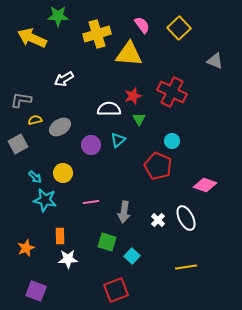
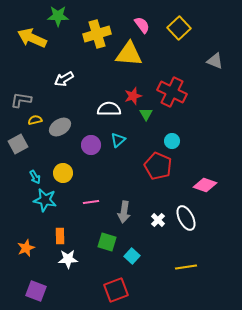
green triangle: moved 7 px right, 5 px up
cyan arrow: rotated 16 degrees clockwise
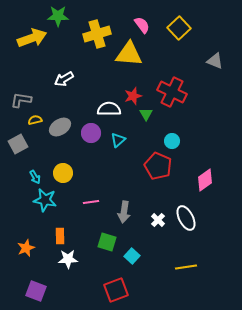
yellow arrow: rotated 136 degrees clockwise
purple circle: moved 12 px up
pink diamond: moved 5 px up; rotated 55 degrees counterclockwise
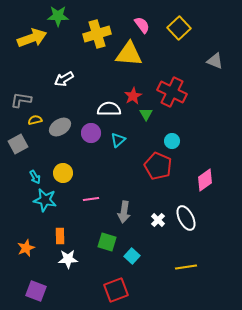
red star: rotated 12 degrees counterclockwise
pink line: moved 3 px up
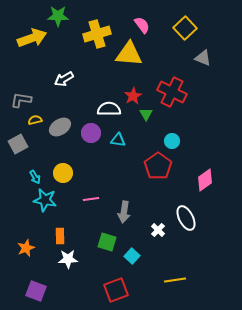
yellow square: moved 6 px right
gray triangle: moved 12 px left, 3 px up
cyan triangle: rotated 49 degrees clockwise
red pentagon: rotated 12 degrees clockwise
white cross: moved 10 px down
yellow line: moved 11 px left, 13 px down
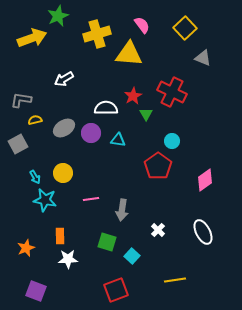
green star: rotated 25 degrees counterclockwise
white semicircle: moved 3 px left, 1 px up
gray ellipse: moved 4 px right, 1 px down
gray arrow: moved 2 px left, 2 px up
white ellipse: moved 17 px right, 14 px down
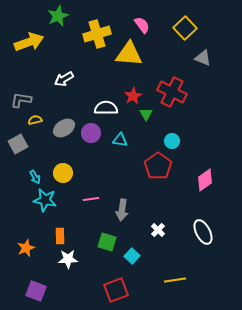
yellow arrow: moved 3 px left, 4 px down
cyan triangle: moved 2 px right
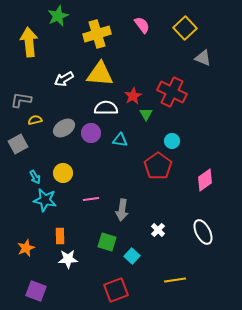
yellow arrow: rotated 76 degrees counterclockwise
yellow triangle: moved 29 px left, 20 px down
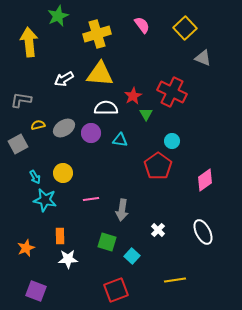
yellow semicircle: moved 3 px right, 5 px down
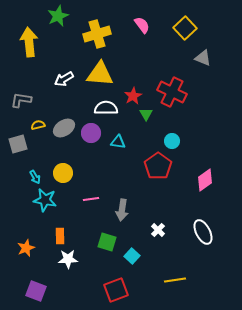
cyan triangle: moved 2 px left, 2 px down
gray square: rotated 12 degrees clockwise
